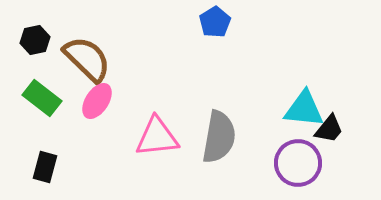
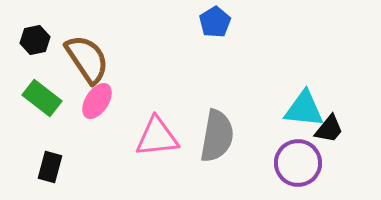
brown semicircle: rotated 12 degrees clockwise
gray semicircle: moved 2 px left, 1 px up
black rectangle: moved 5 px right
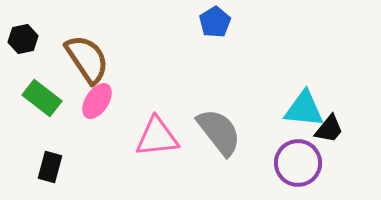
black hexagon: moved 12 px left, 1 px up
gray semicircle: moved 2 px right, 4 px up; rotated 48 degrees counterclockwise
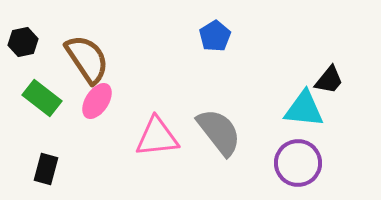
blue pentagon: moved 14 px down
black hexagon: moved 3 px down
black trapezoid: moved 49 px up
black rectangle: moved 4 px left, 2 px down
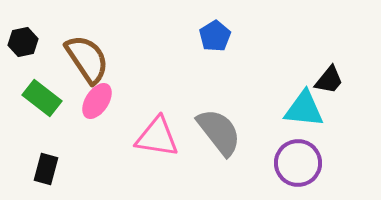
pink triangle: rotated 15 degrees clockwise
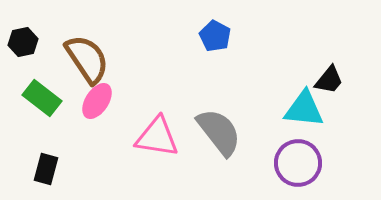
blue pentagon: rotated 12 degrees counterclockwise
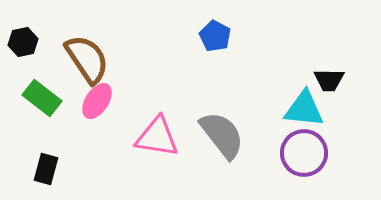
black trapezoid: rotated 52 degrees clockwise
gray semicircle: moved 3 px right, 3 px down
purple circle: moved 6 px right, 10 px up
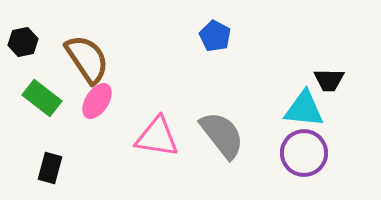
black rectangle: moved 4 px right, 1 px up
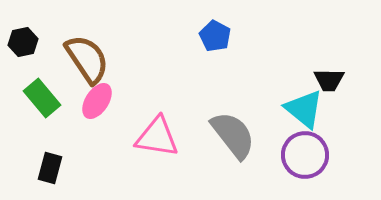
green rectangle: rotated 12 degrees clockwise
cyan triangle: rotated 33 degrees clockwise
gray semicircle: moved 11 px right
purple circle: moved 1 px right, 2 px down
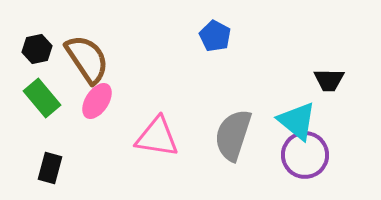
black hexagon: moved 14 px right, 7 px down
cyan triangle: moved 7 px left, 12 px down
gray semicircle: rotated 124 degrees counterclockwise
